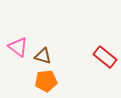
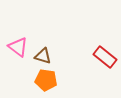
orange pentagon: moved 1 px up; rotated 15 degrees clockwise
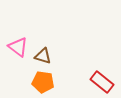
red rectangle: moved 3 px left, 25 px down
orange pentagon: moved 3 px left, 2 px down
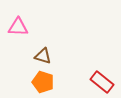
pink triangle: moved 20 px up; rotated 35 degrees counterclockwise
orange pentagon: rotated 10 degrees clockwise
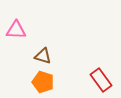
pink triangle: moved 2 px left, 3 px down
red rectangle: moved 1 px left, 2 px up; rotated 15 degrees clockwise
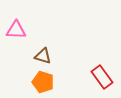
red rectangle: moved 1 px right, 3 px up
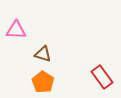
brown triangle: moved 2 px up
orange pentagon: rotated 15 degrees clockwise
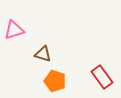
pink triangle: moved 2 px left; rotated 20 degrees counterclockwise
orange pentagon: moved 12 px right, 1 px up; rotated 15 degrees counterclockwise
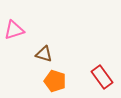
brown triangle: moved 1 px right
